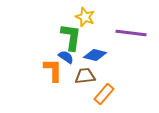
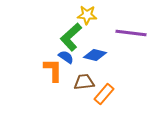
yellow star: moved 2 px right, 2 px up; rotated 18 degrees counterclockwise
green L-shape: rotated 140 degrees counterclockwise
brown trapezoid: moved 1 px left, 6 px down
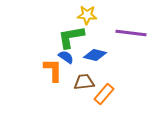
green L-shape: rotated 32 degrees clockwise
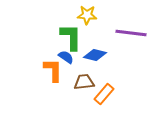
green L-shape: rotated 100 degrees clockwise
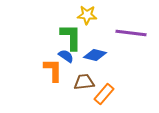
blue semicircle: moved 1 px up
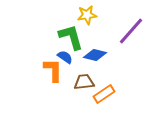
yellow star: rotated 12 degrees counterclockwise
purple line: moved 2 px up; rotated 56 degrees counterclockwise
green L-shape: rotated 16 degrees counterclockwise
blue semicircle: moved 1 px left, 1 px down
orange rectangle: rotated 15 degrees clockwise
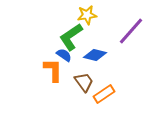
green L-shape: rotated 108 degrees counterclockwise
blue semicircle: moved 1 px left, 2 px up
brown trapezoid: rotated 60 degrees clockwise
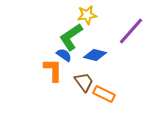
orange rectangle: rotated 60 degrees clockwise
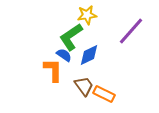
blue diamond: moved 6 px left; rotated 40 degrees counterclockwise
brown trapezoid: moved 4 px down
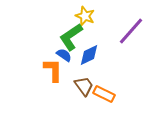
yellow star: moved 2 px left, 1 px down; rotated 30 degrees clockwise
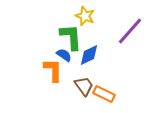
purple line: moved 1 px left
green L-shape: rotated 120 degrees clockwise
